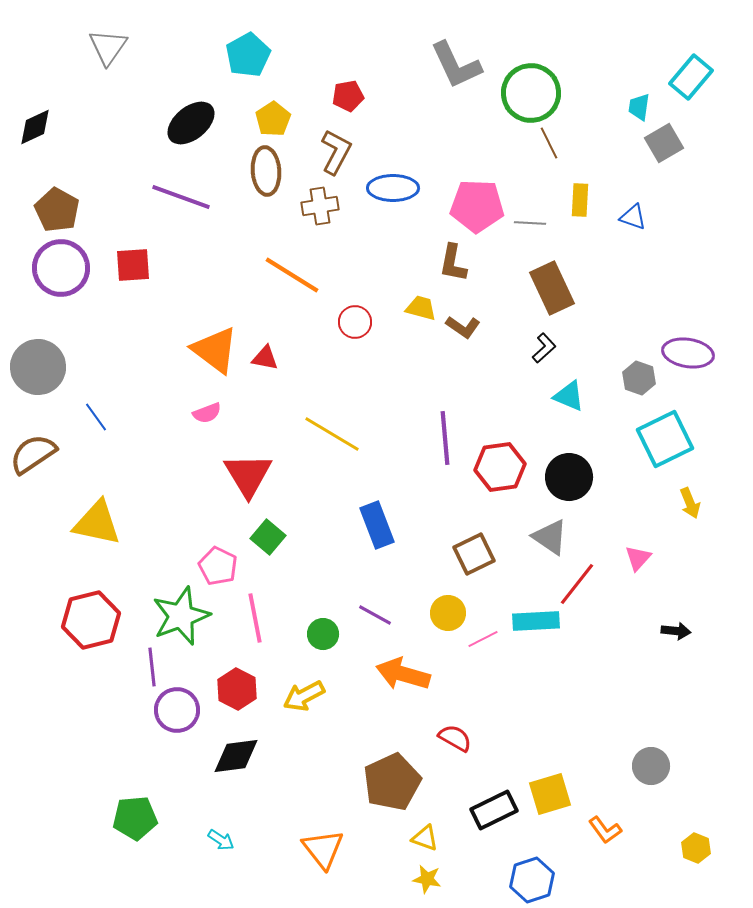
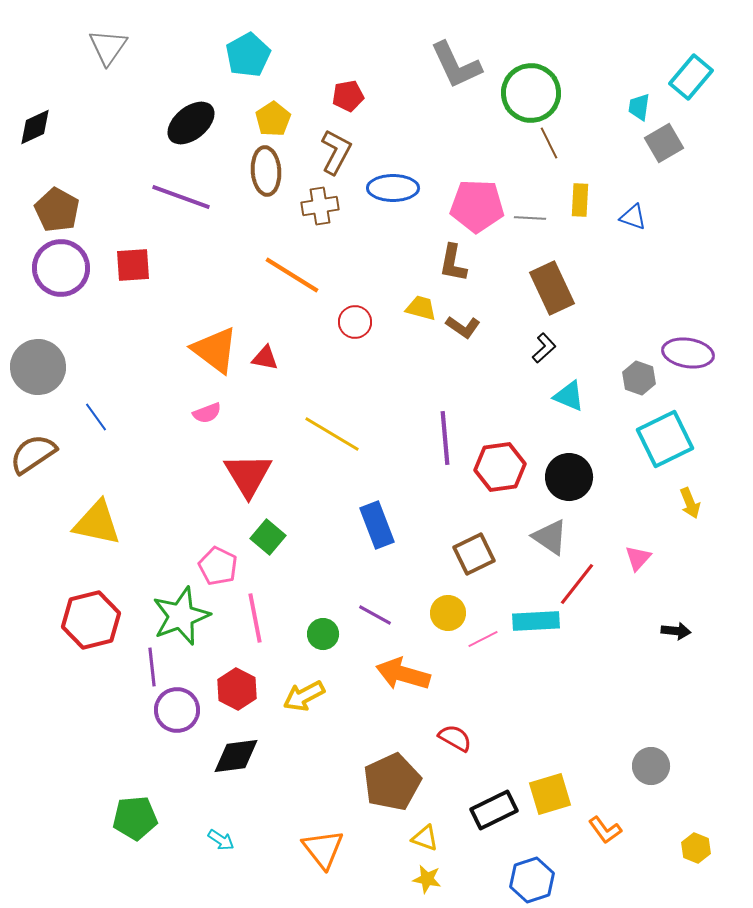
gray line at (530, 223): moved 5 px up
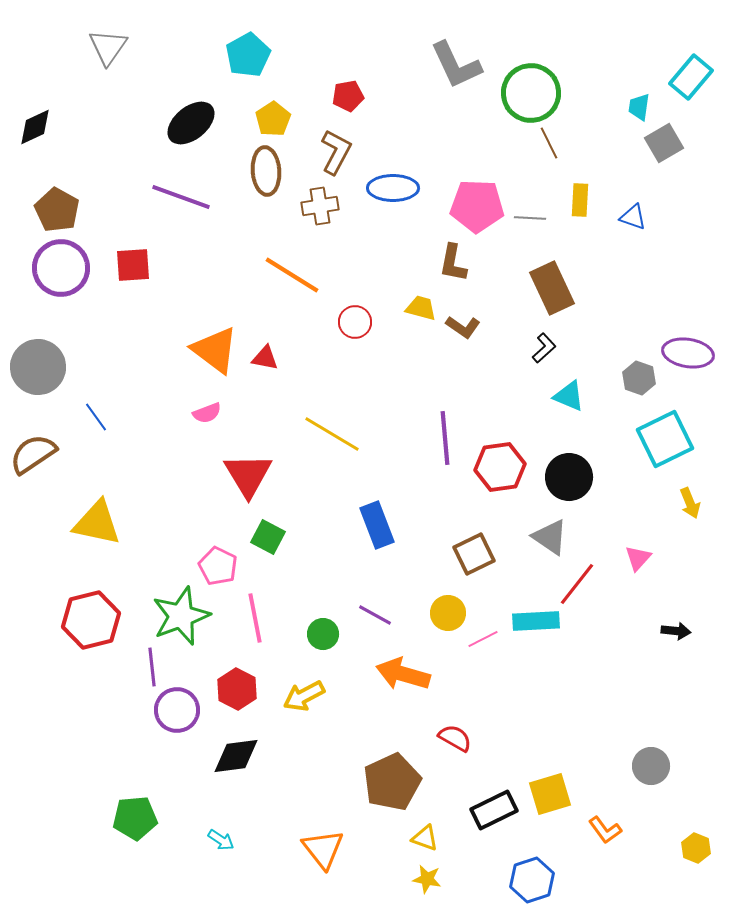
green square at (268, 537): rotated 12 degrees counterclockwise
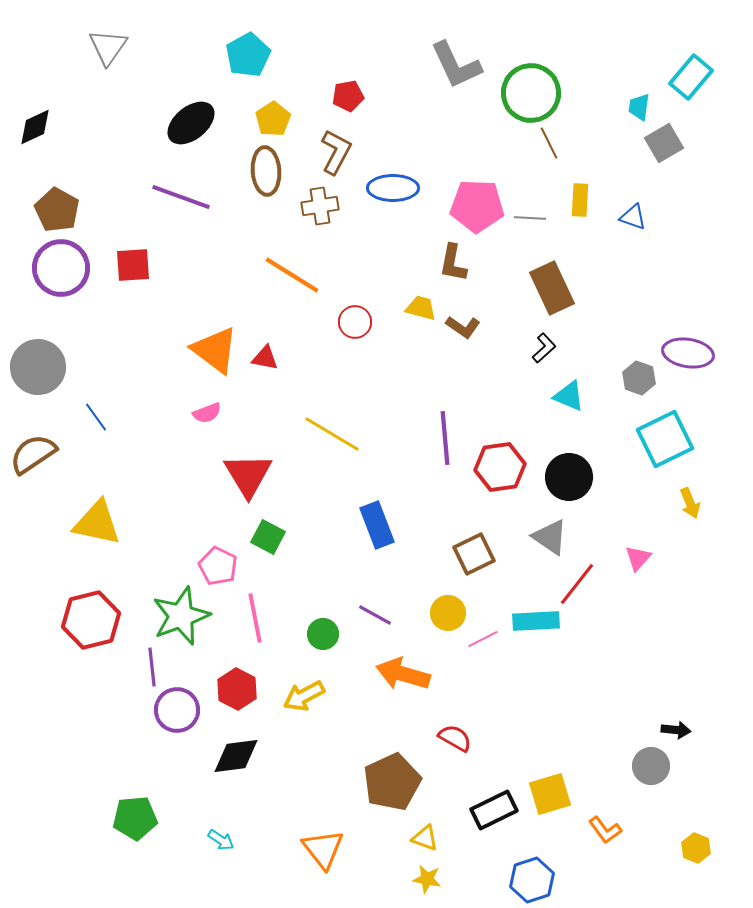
black arrow at (676, 631): moved 99 px down
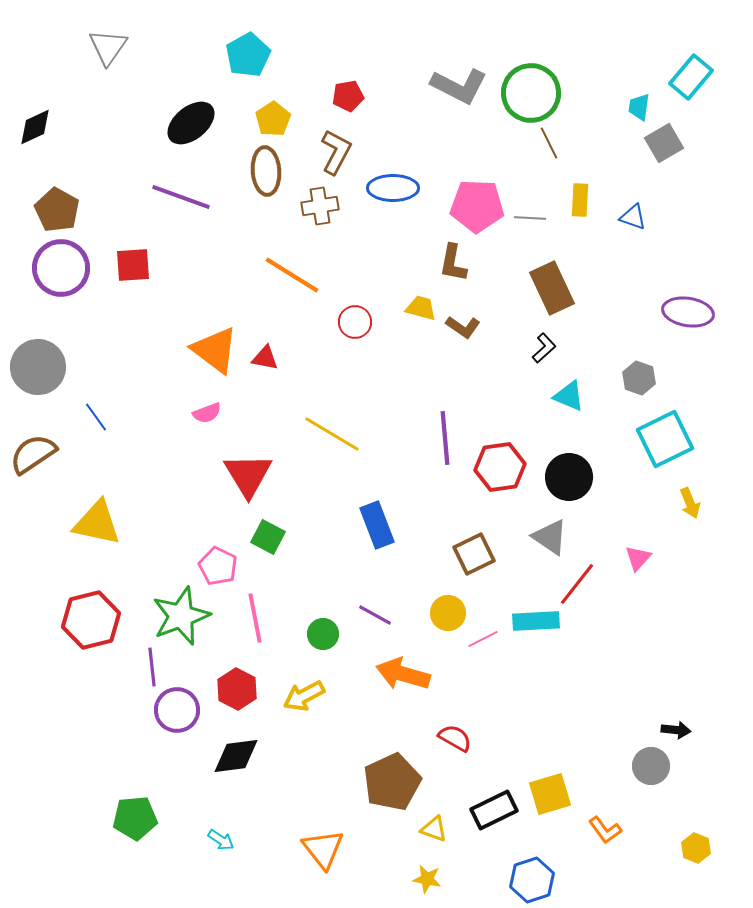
gray L-shape at (456, 65): moved 3 px right, 21 px down; rotated 38 degrees counterclockwise
purple ellipse at (688, 353): moved 41 px up
yellow triangle at (425, 838): moved 9 px right, 9 px up
